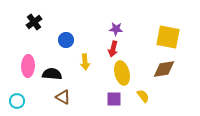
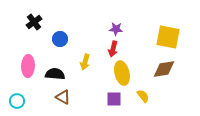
blue circle: moved 6 px left, 1 px up
yellow arrow: rotated 21 degrees clockwise
black semicircle: moved 3 px right
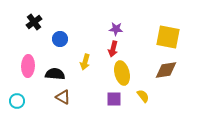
brown diamond: moved 2 px right, 1 px down
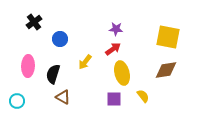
red arrow: rotated 140 degrees counterclockwise
yellow arrow: rotated 21 degrees clockwise
black semicircle: moved 2 px left; rotated 78 degrees counterclockwise
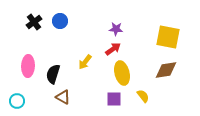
blue circle: moved 18 px up
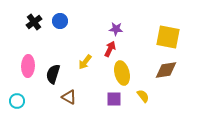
red arrow: moved 3 px left; rotated 28 degrees counterclockwise
brown triangle: moved 6 px right
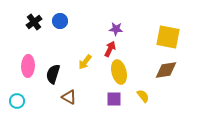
yellow ellipse: moved 3 px left, 1 px up
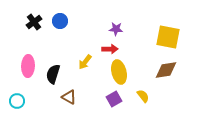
red arrow: rotated 63 degrees clockwise
purple square: rotated 28 degrees counterclockwise
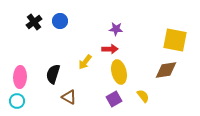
yellow square: moved 7 px right, 3 px down
pink ellipse: moved 8 px left, 11 px down
